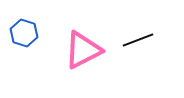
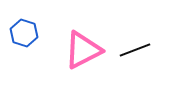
black line: moved 3 px left, 10 px down
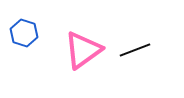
pink triangle: rotated 9 degrees counterclockwise
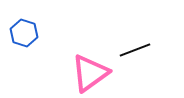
pink triangle: moved 7 px right, 23 px down
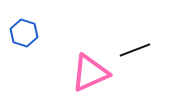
pink triangle: rotated 12 degrees clockwise
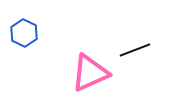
blue hexagon: rotated 8 degrees clockwise
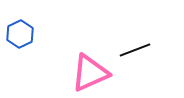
blue hexagon: moved 4 px left, 1 px down; rotated 8 degrees clockwise
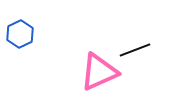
pink triangle: moved 9 px right, 1 px up
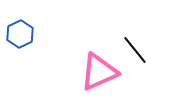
black line: rotated 72 degrees clockwise
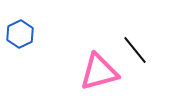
pink triangle: rotated 9 degrees clockwise
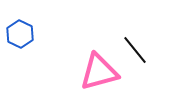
blue hexagon: rotated 8 degrees counterclockwise
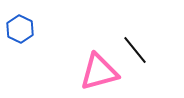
blue hexagon: moved 5 px up
